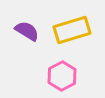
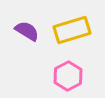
pink hexagon: moved 6 px right
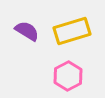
yellow rectangle: moved 1 px down
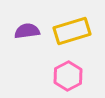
purple semicircle: rotated 40 degrees counterclockwise
